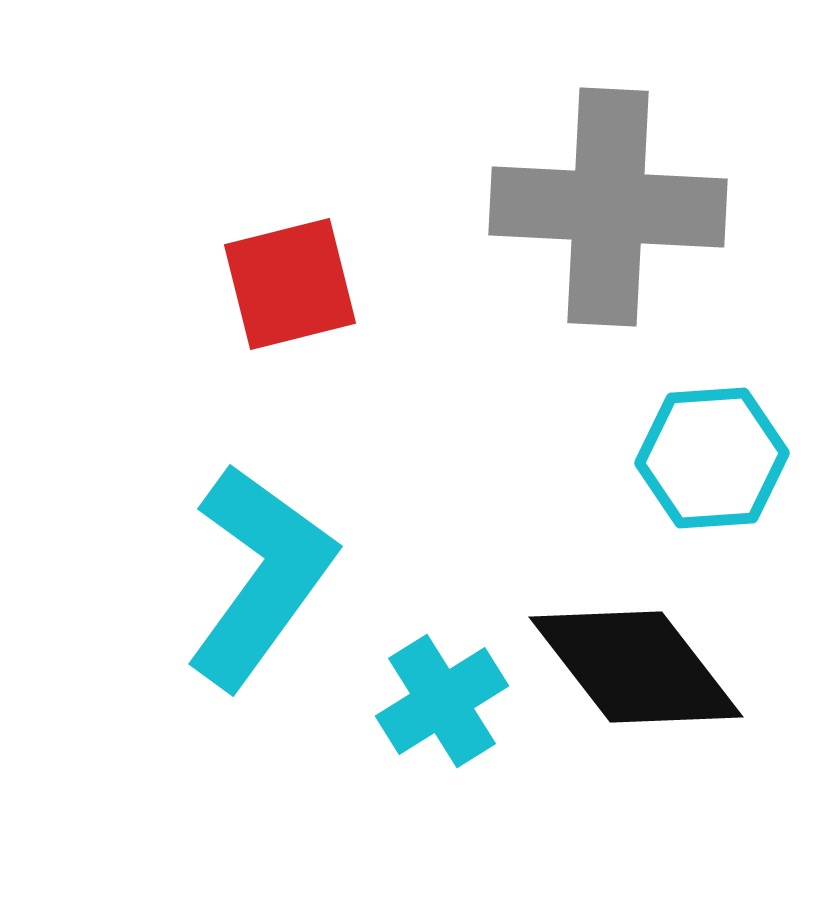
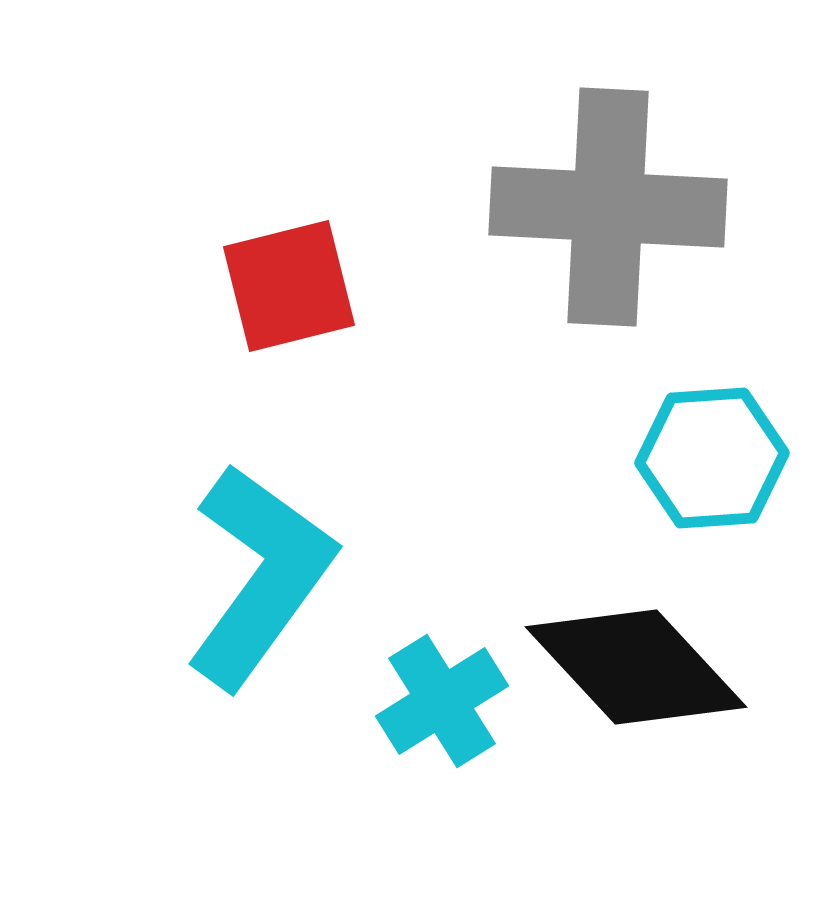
red square: moved 1 px left, 2 px down
black diamond: rotated 5 degrees counterclockwise
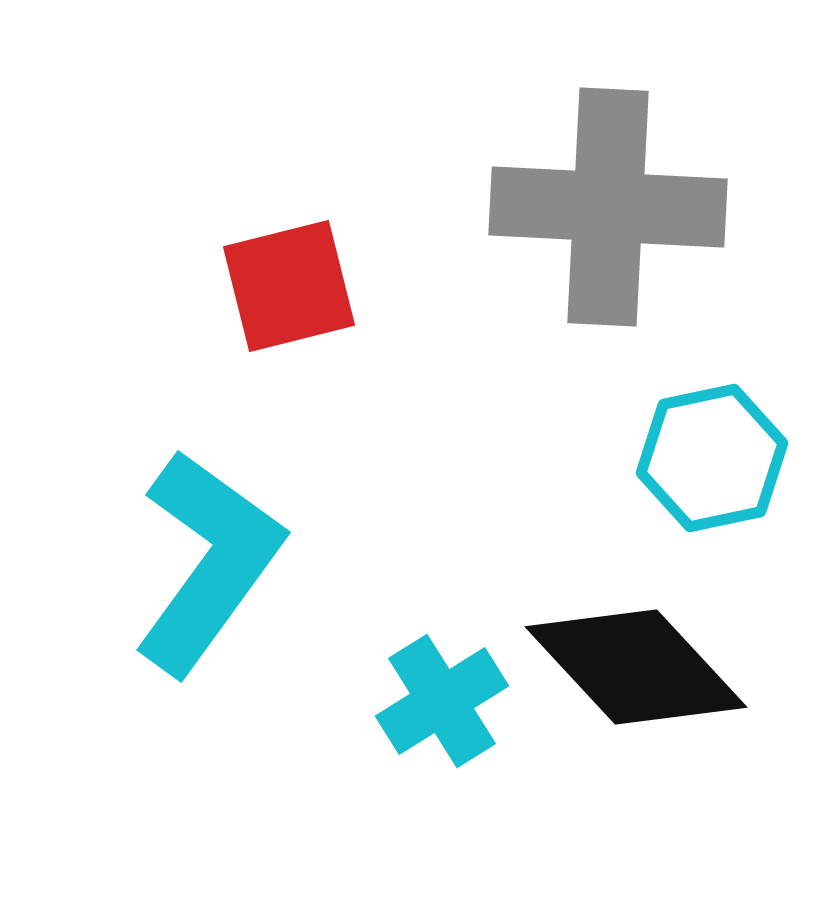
cyan hexagon: rotated 8 degrees counterclockwise
cyan L-shape: moved 52 px left, 14 px up
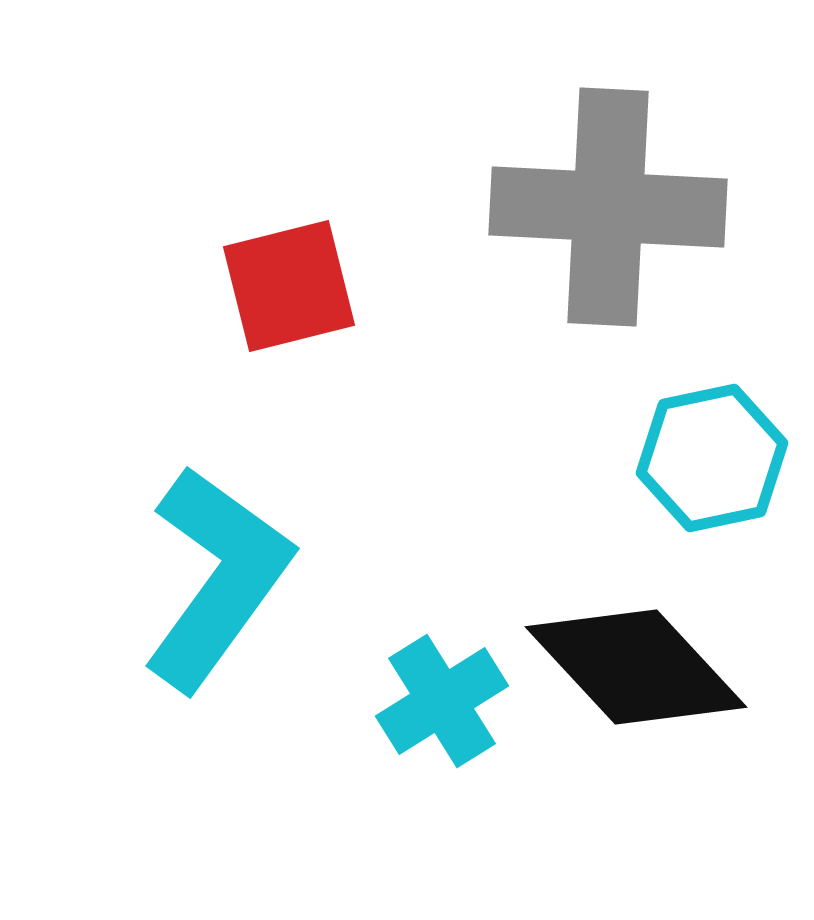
cyan L-shape: moved 9 px right, 16 px down
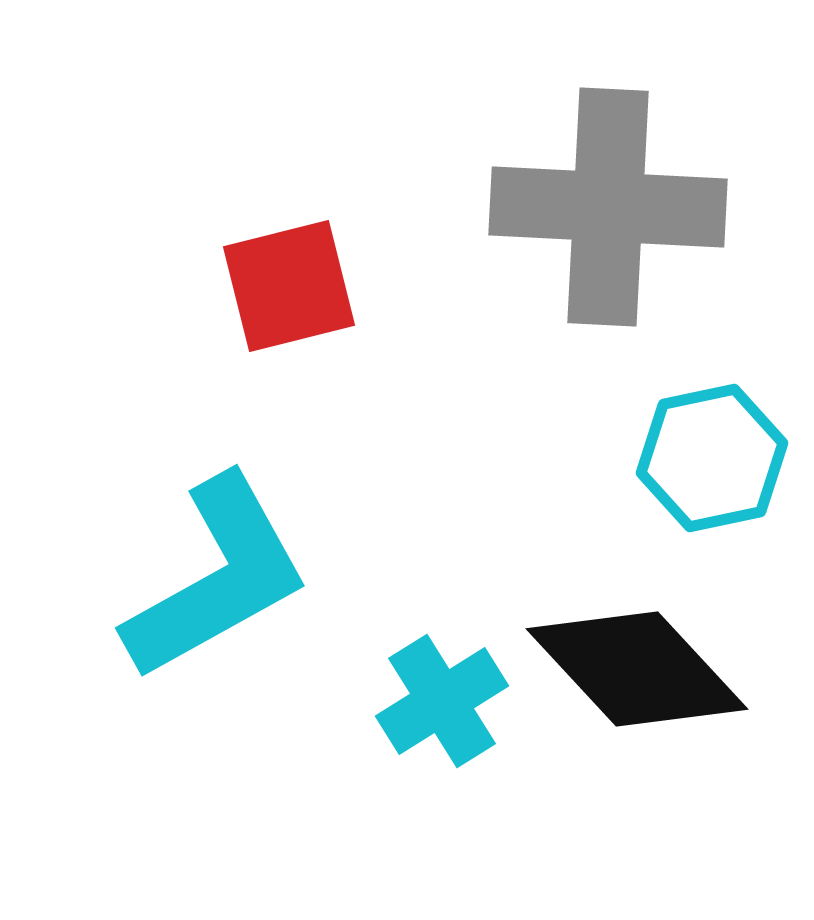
cyan L-shape: rotated 25 degrees clockwise
black diamond: moved 1 px right, 2 px down
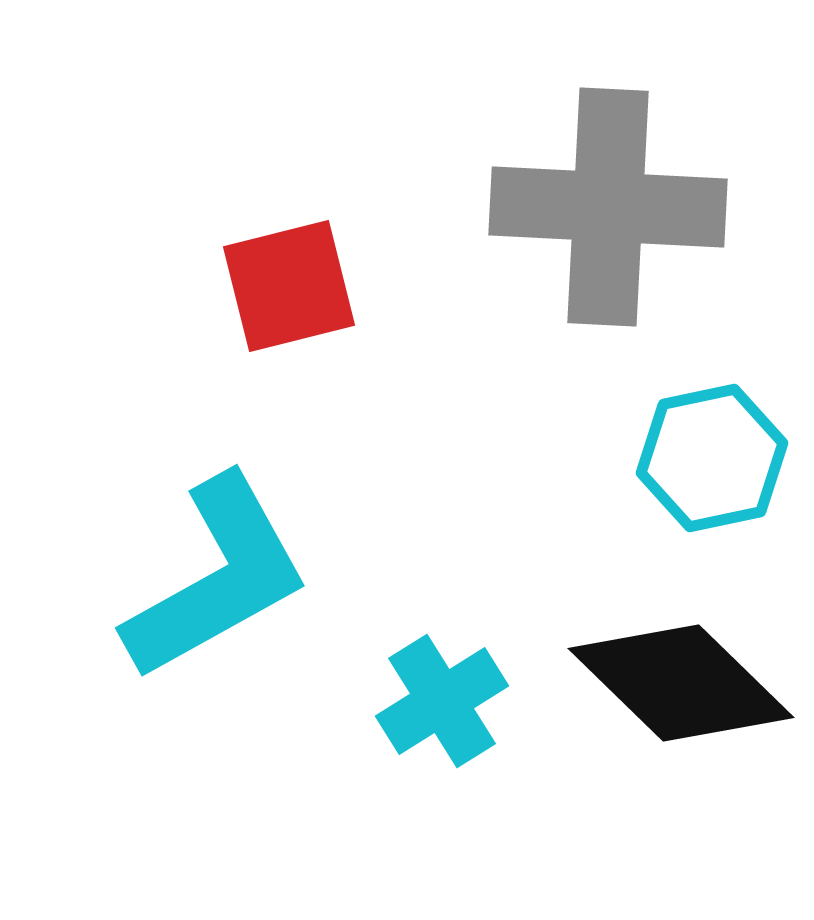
black diamond: moved 44 px right, 14 px down; rotated 3 degrees counterclockwise
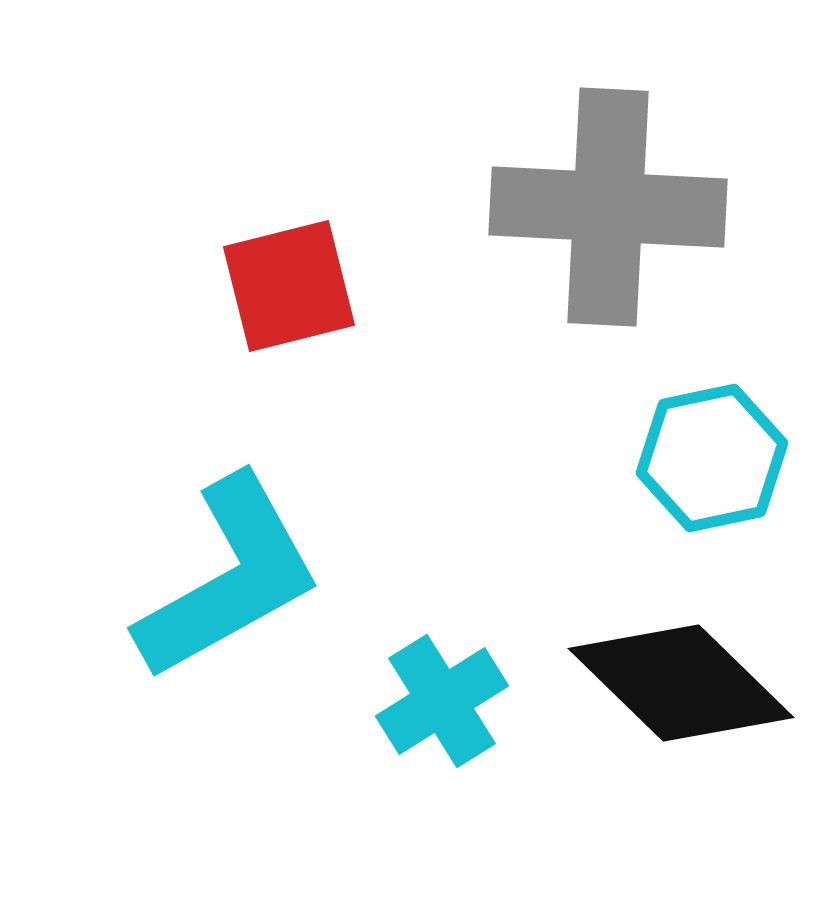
cyan L-shape: moved 12 px right
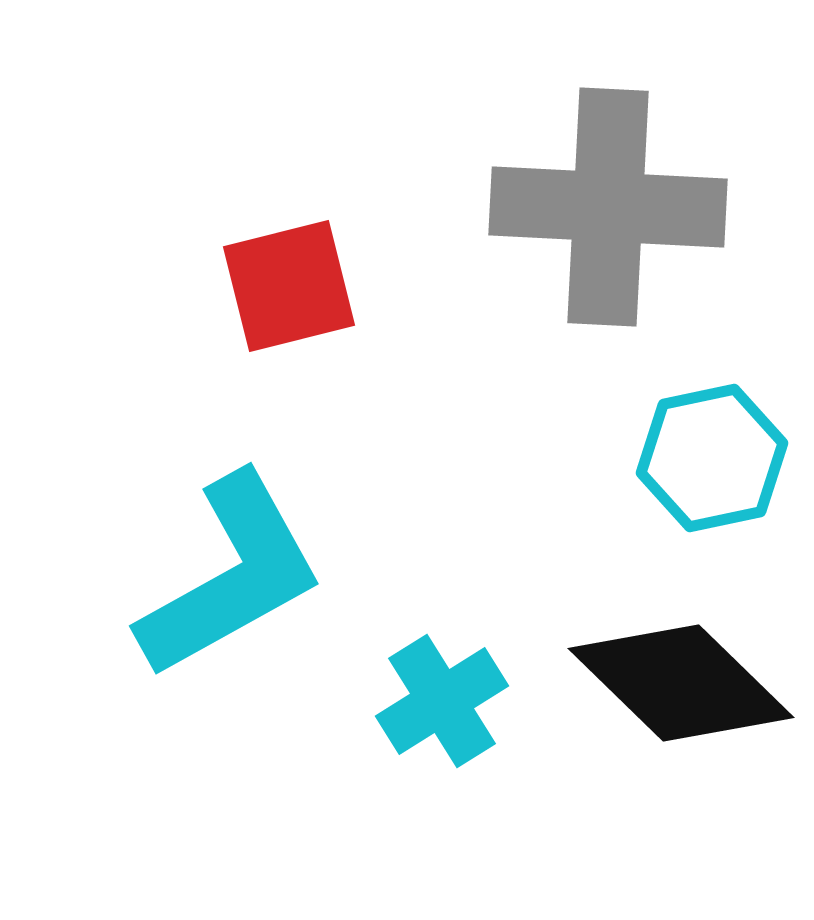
cyan L-shape: moved 2 px right, 2 px up
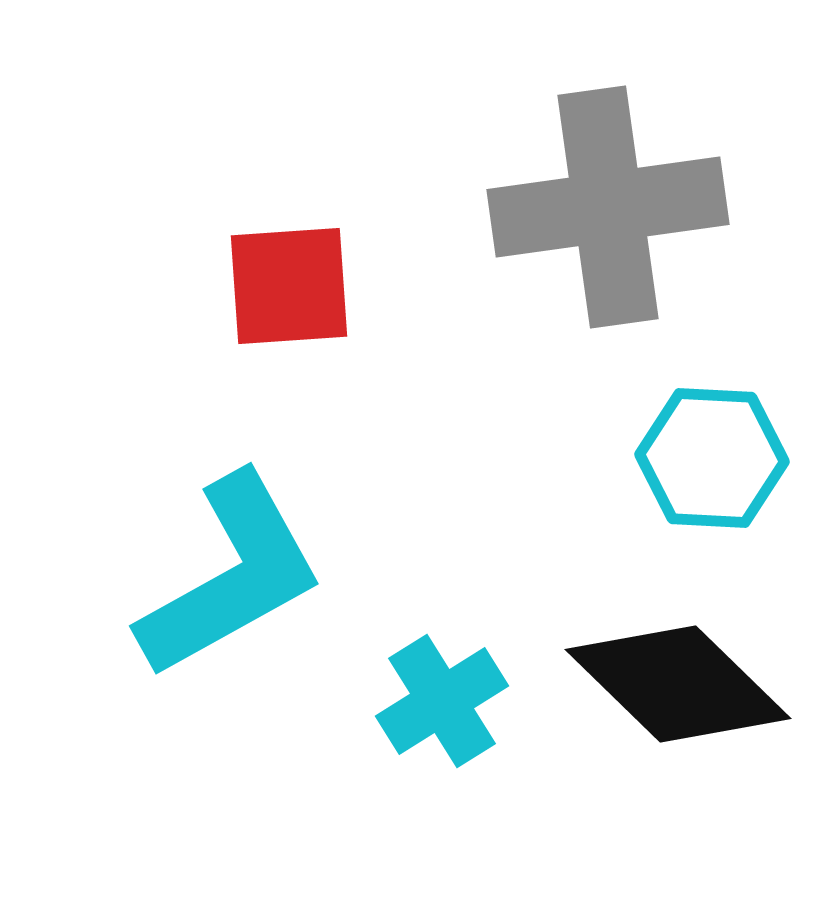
gray cross: rotated 11 degrees counterclockwise
red square: rotated 10 degrees clockwise
cyan hexagon: rotated 15 degrees clockwise
black diamond: moved 3 px left, 1 px down
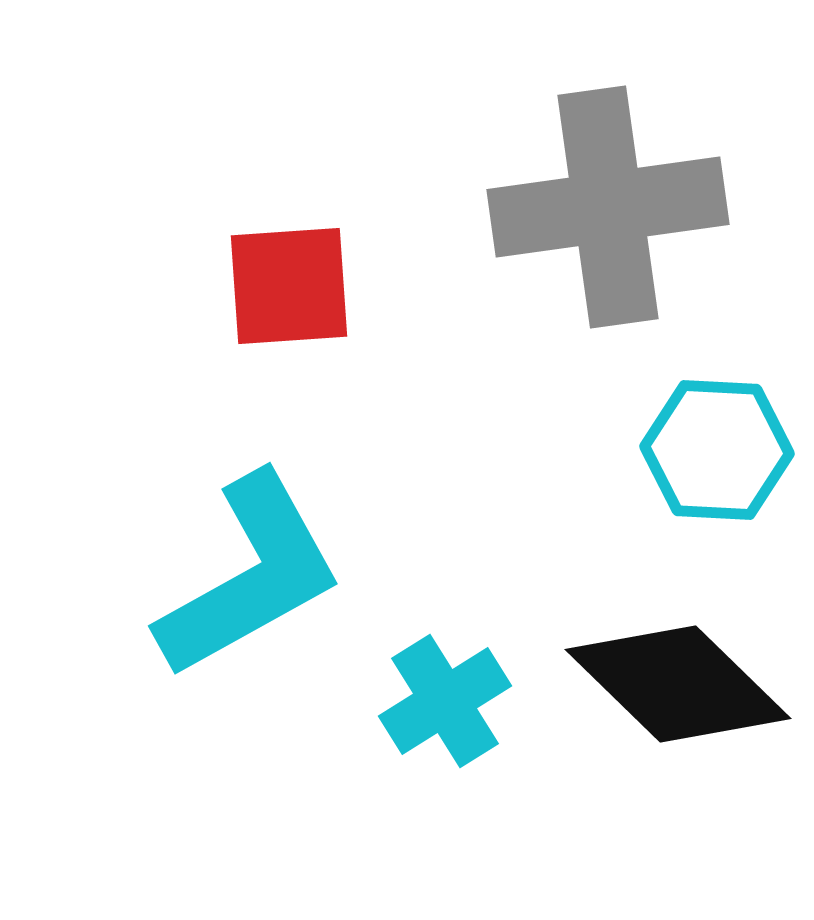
cyan hexagon: moved 5 px right, 8 px up
cyan L-shape: moved 19 px right
cyan cross: moved 3 px right
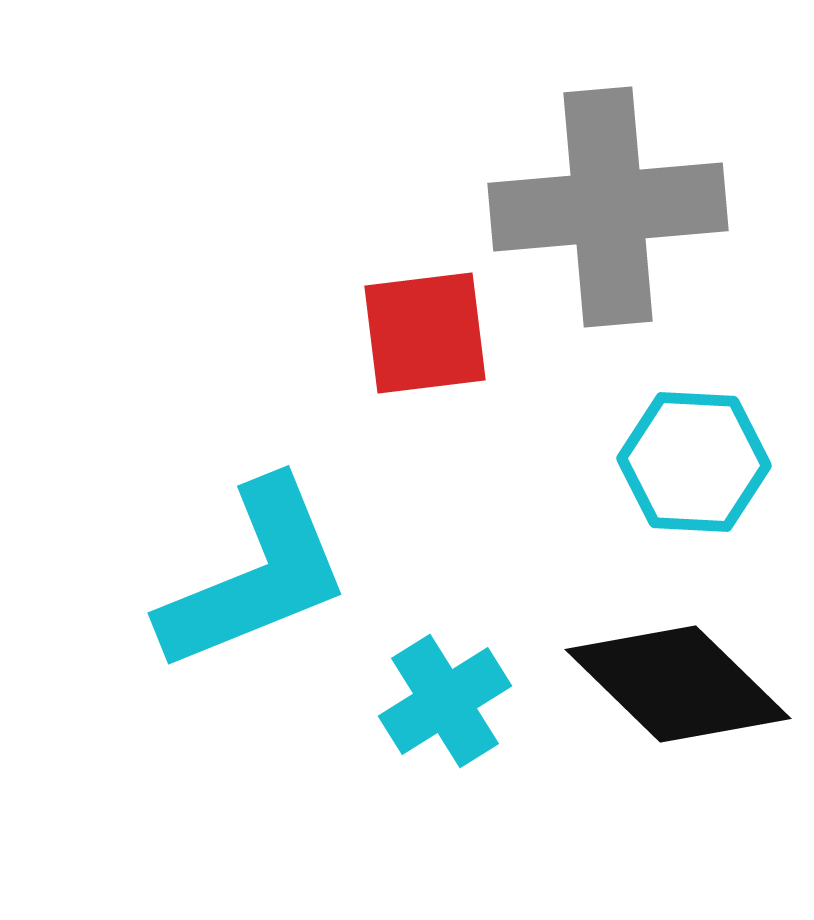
gray cross: rotated 3 degrees clockwise
red square: moved 136 px right, 47 px down; rotated 3 degrees counterclockwise
cyan hexagon: moved 23 px left, 12 px down
cyan L-shape: moved 5 px right; rotated 7 degrees clockwise
